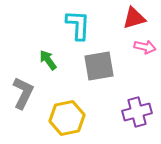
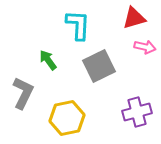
gray square: rotated 16 degrees counterclockwise
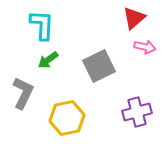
red triangle: rotated 25 degrees counterclockwise
cyan L-shape: moved 36 px left
green arrow: rotated 90 degrees counterclockwise
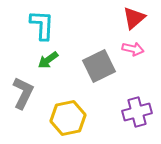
pink arrow: moved 12 px left, 2 px down
yellow hexagon: moved 1 px right
